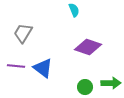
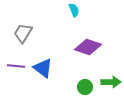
green arrow: moved 1 px up
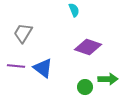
green arrow: moved 3 px left, 3 px up
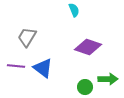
gray trapezoid: moved 4 px right, 4 px down
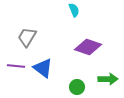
green circle: moved 8 px left
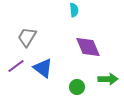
cyan semicircle: rotated 16 degrees clockwise
purple diamond: rotated 48 degrees clockwise
purple line: rotated 42 degrees counterclockwise
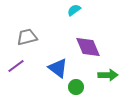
cyan semicircle: rotated 120 degrees counterclockwise
gray trapezoid: rotated 45 degrees clockwise
blue triangle: moved 15 px right
green arrow: moved 4 px up
green circle: moved 1 px left
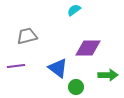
gray trapezoid: moved 1 px up
purple diamond: moved 1 px down; rotated 68 degrees counterclockwise
purple line: rotated 30 degrees clockwise
